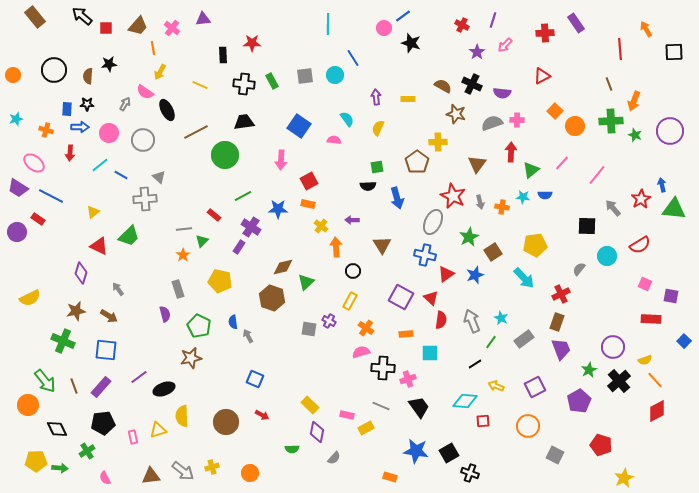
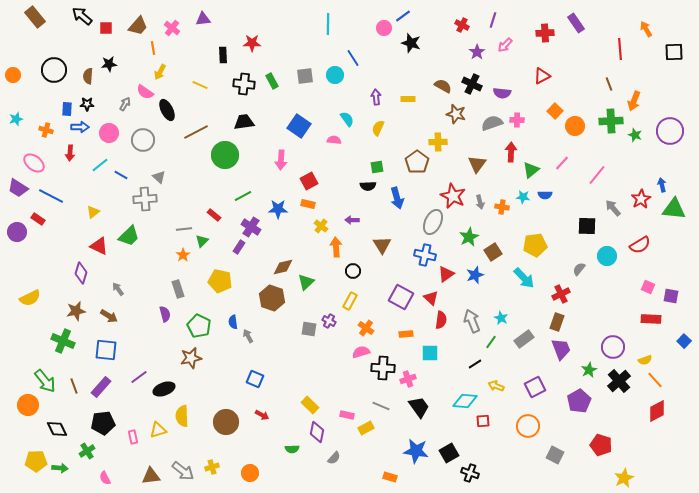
pink square at (645, 284): moved 3 px right, 3 px down
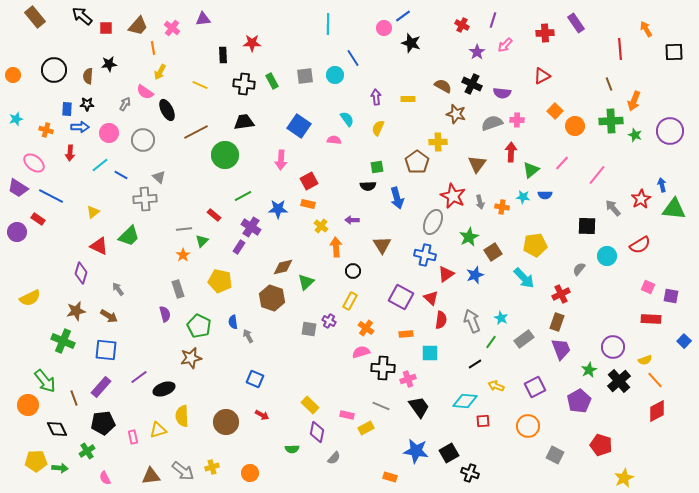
brown line at (74, 386): moved 12 px down
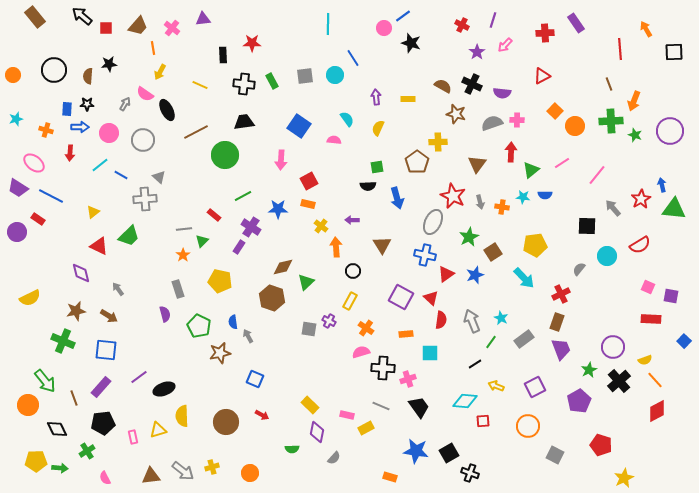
pink semicircle at (145, 92): moved 2 px down
pink line at (562, 163): rotated 14 degrees clockwise
purple diamond at (81, 273): rotated 30 degrees counterclockwise
brown star at (191, 358): moved 29 px right, 5 px up
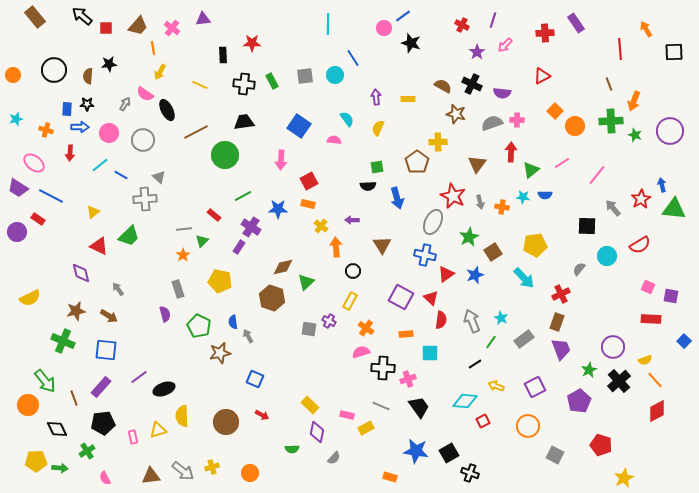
red square at (483, 421): rotated 24 degrees counterclockwise
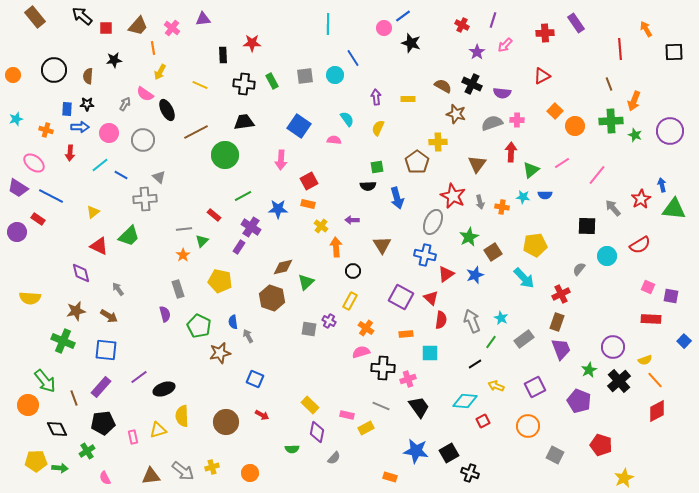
black star at (109, 64): moved 5 px right, 4 px up
yellow semicircle at (30, 298): rotated 30 degrees clockwise
purple pentagon at (579, 401): rotated 20 degrees counterclockwise
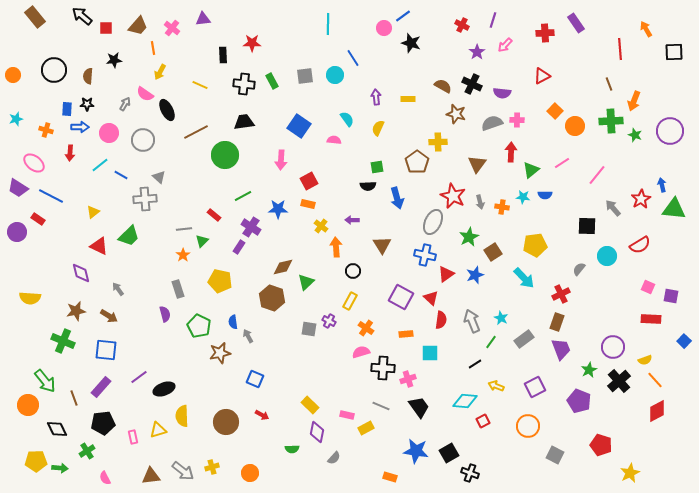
yellow star at (624, 478): moved 6 px right, 5 px up
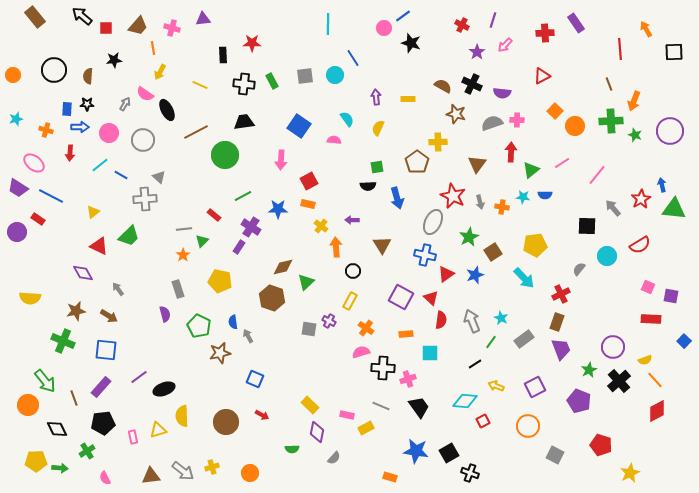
pink cross at (172, 28): rotated 21 degrees counterclockwise
purple diamond at (81, 273): moved 2 px right; rotated 15 degrees counterclockwise
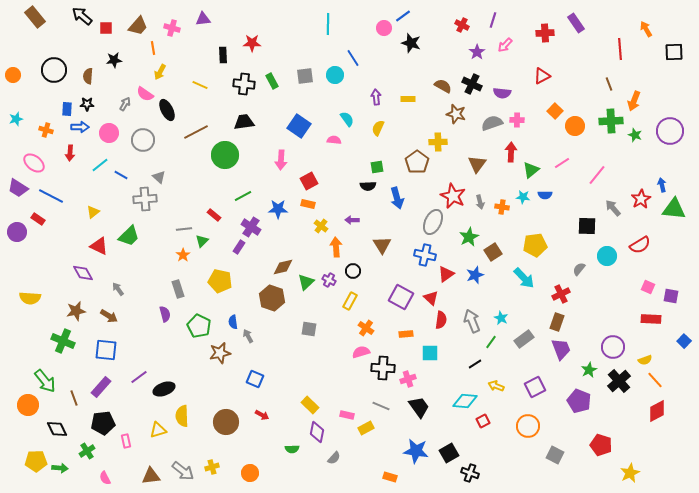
purple cross at (329, 321): moved 41 px up
pink rectangle at (133, 437): moved 7 px left, 4 px down
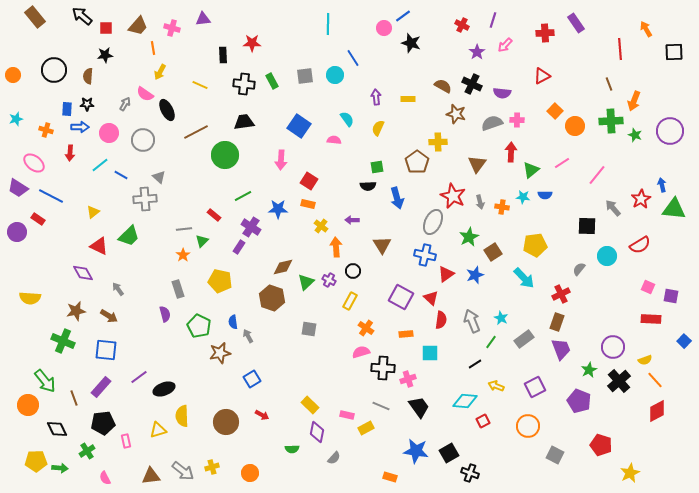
black star at (114, 60): moved 9 px left, 5 px up
red square at (309, 181): rotated 30 degrees counterclockwise
blue square at (255, 379): moved 3 px left; rotated 36 degrees clockwise
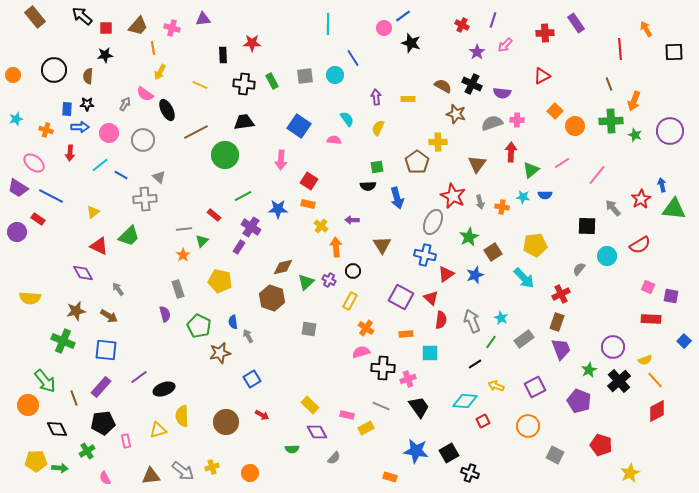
purple diamond at (317, 432): rotated 40 degrees counterclockwise
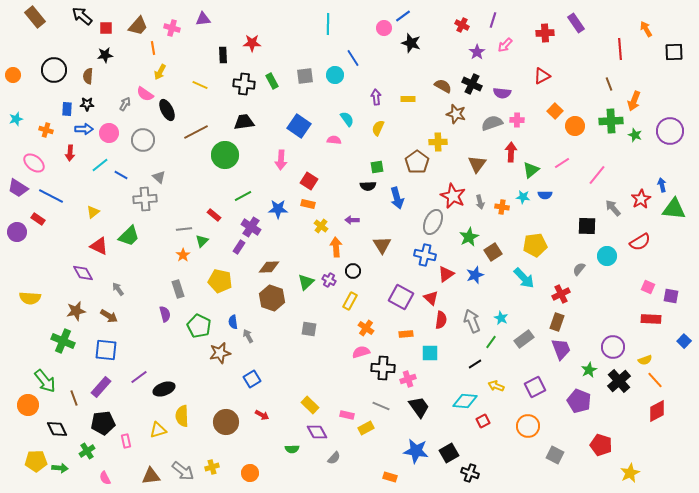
blue arrow at (80, 127): moved 4 px right, 2 px down
red semicircle at (640, 245): moved 3 px up
brown diamond at (283, 267): moved 14 px left; rotated 10 degrees clockwise
